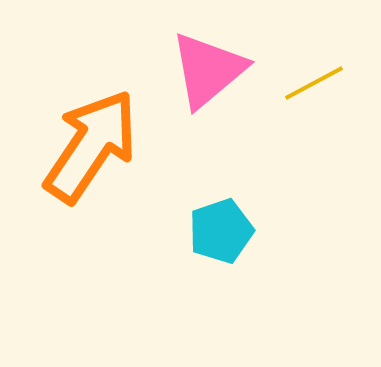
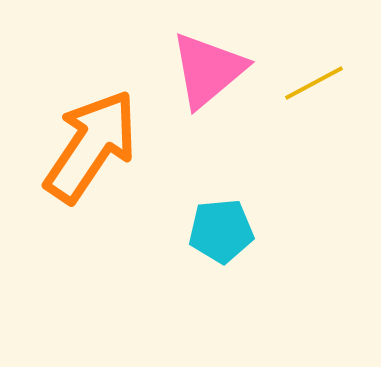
cyan pentagon: rotated 14 degrees clockwise
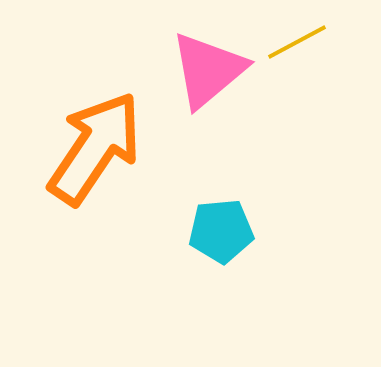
yellow line: moved 17 px left, 41 px up
orange arrow: moved 4 px right, 2 px down
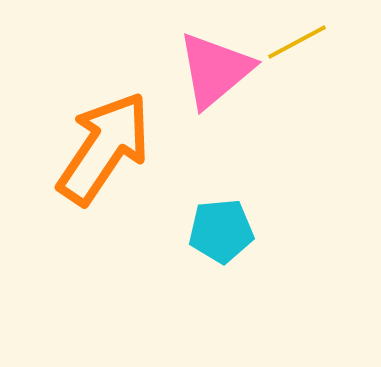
pink triangle: moved 7 px right
orange arrow: moved 9 px right
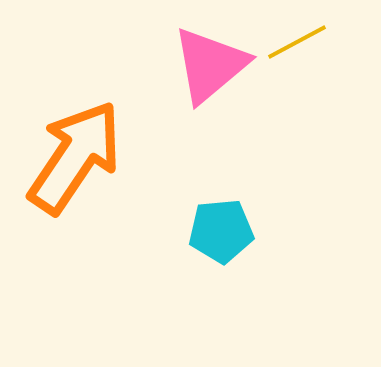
pink triangle: moved 5 px left, 5 px up
orange arrow: moved 29 px left, 9 px down
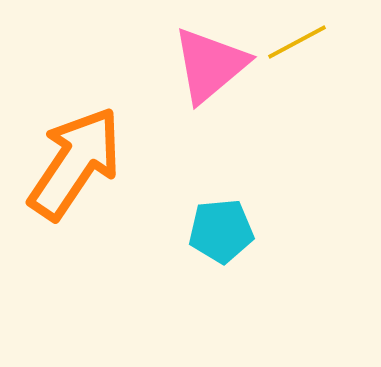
orange arrow: moved 6 px down
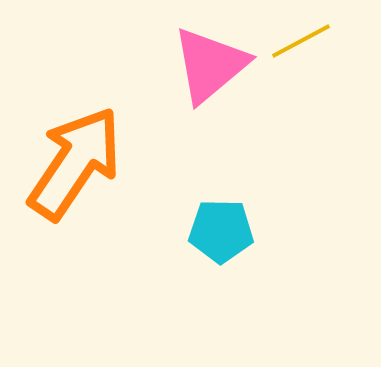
yellow line: moved 4 px right, 1 px up
cyan pentagon: rotated 6 degrees clockwise
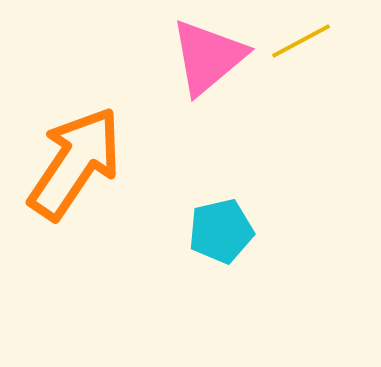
pink triangle: moved 2 px left, 8 px up
cyan pentagon: rotated 14 degrees counterclockwise
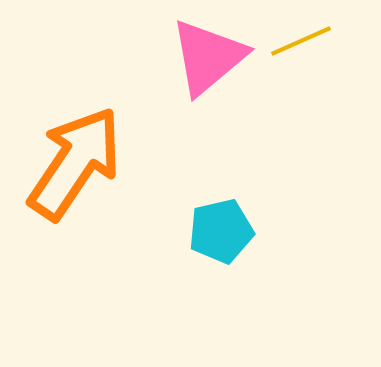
yellow line: rotated 4 degrees clockwise
